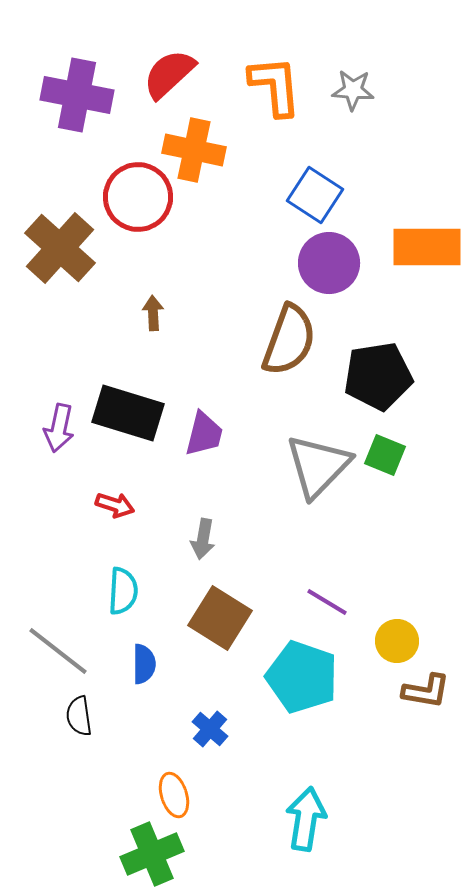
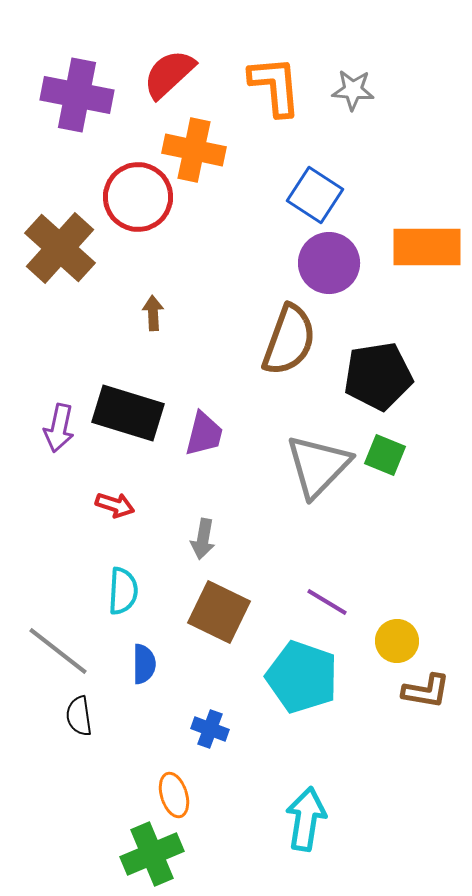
brown square: moved 1 px left, 6 px up; rotated 6 degrees counterclockwise
blue cross: rotated 21 degrees counterclockwise
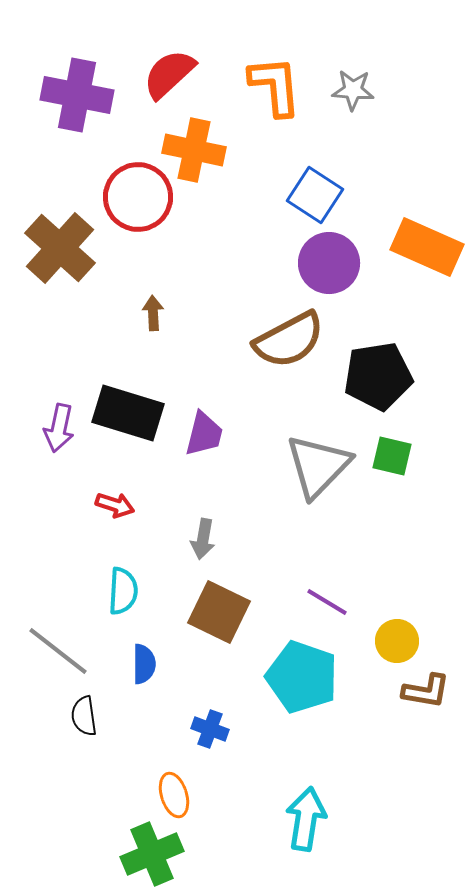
orange rectangle: rotated 24 degrees clockwise
brown semicircle: rotated 42 degrees clockwise
green square: moved 7 px right, 1 px down; rotated 9 degrees counterclockwise
black semicircle: moved 5 px right
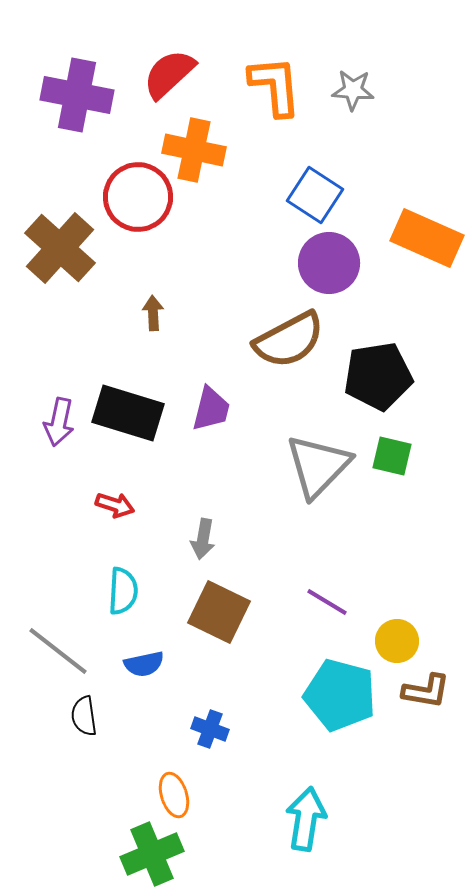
orange rectangle: moved 9 px up
purple arrow: moved 6 px up
purple trapezoid: moved 7 px right, 25 px up
blue semicircle: rotated 78 degrees clockwise
cyan pentagon: moved 38 px right, 18 px down; rotated 4 degrees counterclockwise
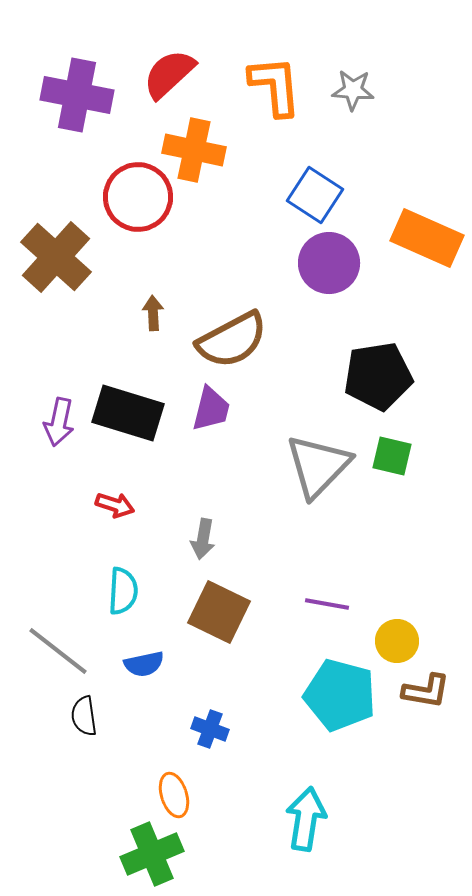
brown cross: moved 4 px left, 9 px down
brown semicircle: moved 57 px left
purple line: moved 2 px down; rotated 21 degrees counterclockwise
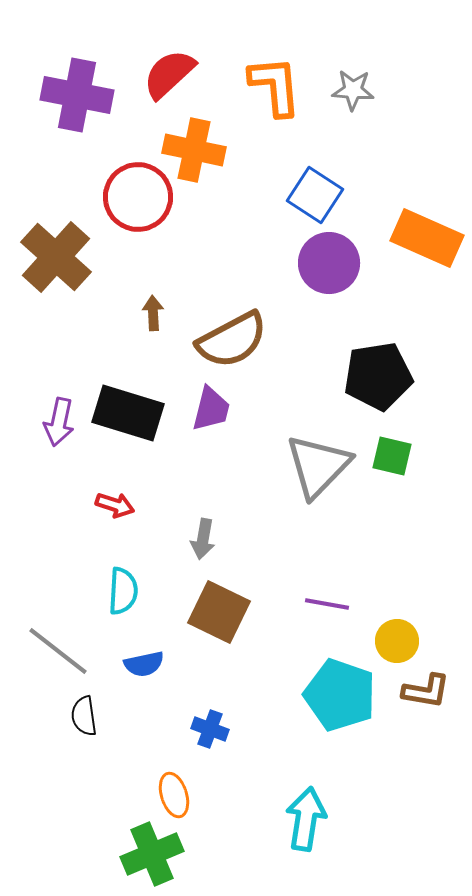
cyan pentagon: rotated 4 degrees clockwise
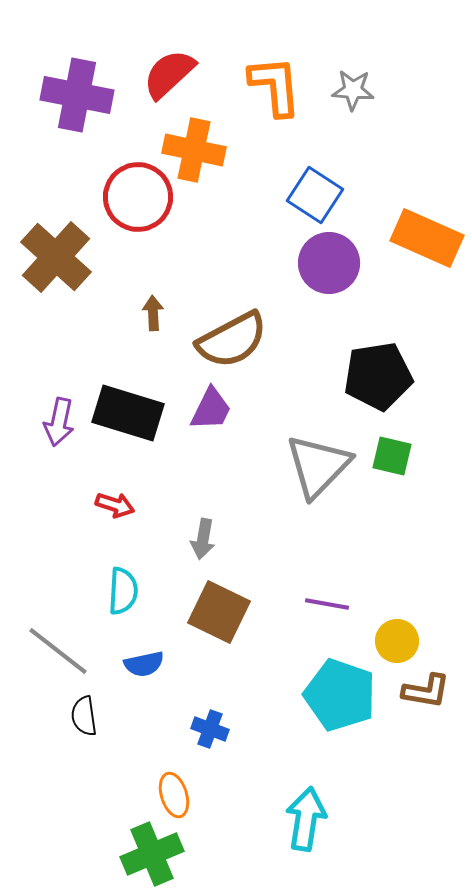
purple trapezoid: rotated 12 degrees clockwise
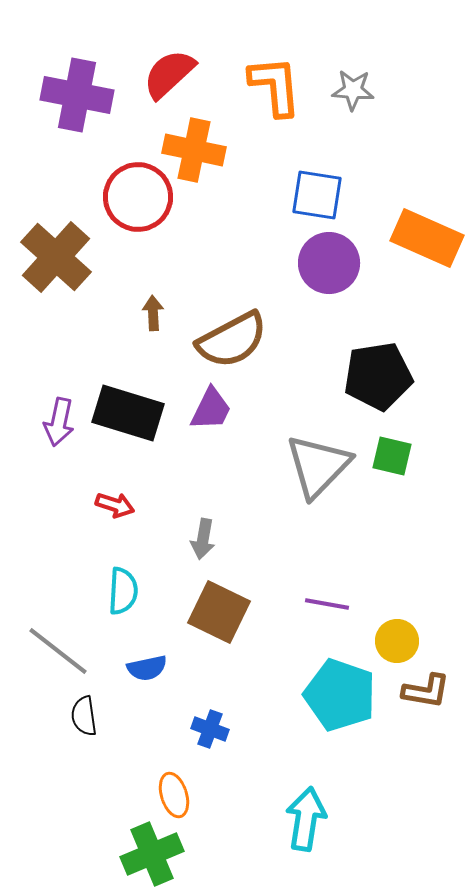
blue square: moved 2 px right; rotated 24 degrees counterclockwise
blue semicircle: moved 3 px right, 4 px down
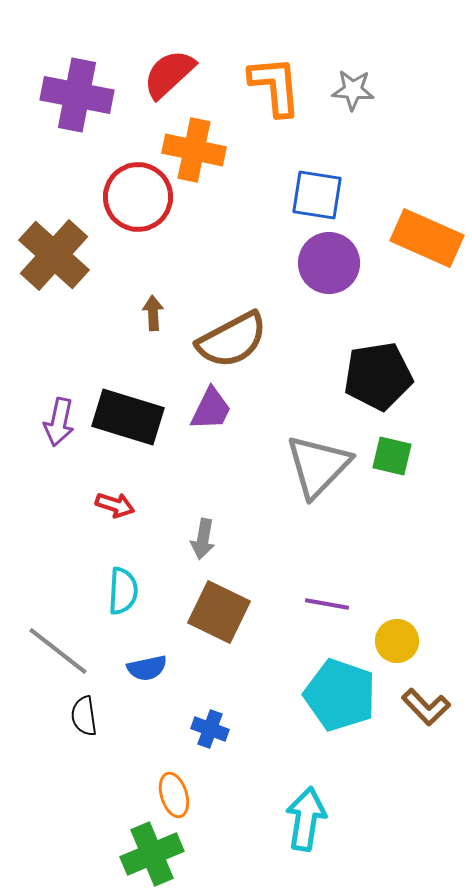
brown cross: moved 2 px left, 2 px up
black rectangle: moved 4 px down
brown L-shape: moved 16 px down; rotated 36 degrees clockwise
